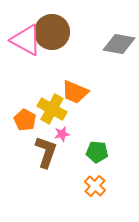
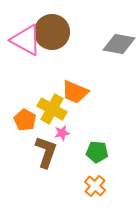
pink star: moved 1 px up
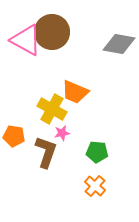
orange pentagon: moved 11 px left, 16 px down; rotated 20 degrees counterclockwise
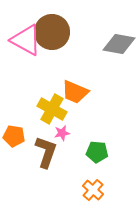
orange cross: moved 2 px left, 4 px down
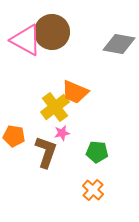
yellow cross: moved 3 px right, 2 px up; rotated 24 degrees clockwise
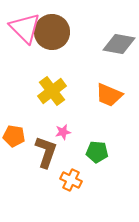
pink triangle: moved 1 px left, 12 px up; rotated 16 degrees clockwise
orange trapezoid: moved 34 px right, 3 px down
yellow cross: moved 3 px left, 16 px up
pink star: moved 1 px right, 1 px up
orange cross: moved 22 px left, 10 px up; rotated 15 degrees counterclockwise
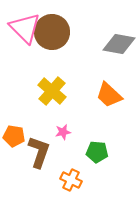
yellow cross: rotated 12 degrees counterclockwise
orange trapezoid: rotated 20 degrees clockwise
brown L-shape: moved 7 px left
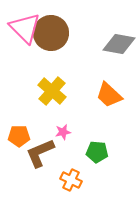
brown circle: moved 1 px left, 1 px down
orange pentagon: moved 5 px right; rotated 10 degrees counterclockwise
brown L-shape: moved 1 px right, 1 px down; rotated 132 degrees counterclockwise
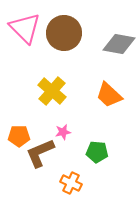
brown circle: moved 13 px right
orange cross: moved 3 px down
